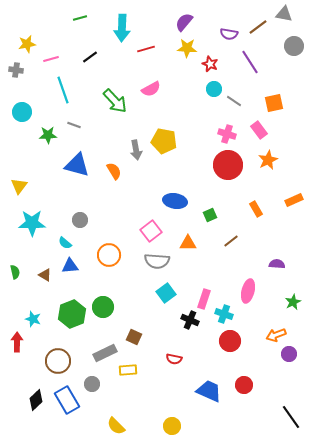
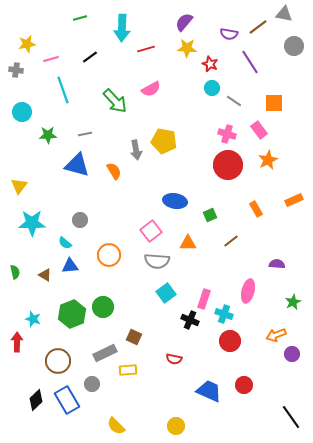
cyan circle at (214, 89): moved 2 px left, 1 px up
orange square at (274, 103): rotated 12 degrees clockwise
gray line at (74, 125): moved 11 px right, 9 px down; rotated 32 degrees counterclockwise
purple circle at (289, 354): moved 3 px right
yellow circle at (172, 426): moved 4 px right
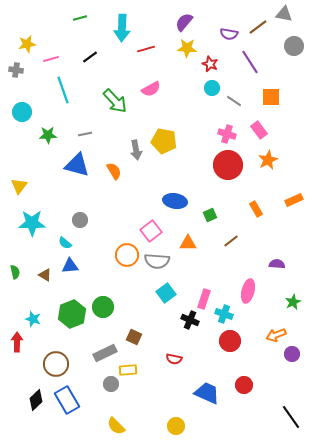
orange square at (274, 103): moved 3 px left, 6 px up
orange circle at (109, 255): moved 18 px right
brown circle at (58, 361): moved 2 px left, 3 px down
gray circle at (92, 384): moved 19 px right
blue trapezoid at (209, 391): moved 2 px left, 2 px down
